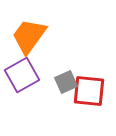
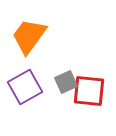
purple square: moved 3 px right, 12 px down
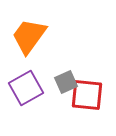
purple square: moved 1 px right, 1 px down
red square: moved 2 px left, 4 px down
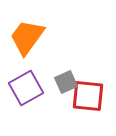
orange trapezoid: moved 2 px left, 1 px down
red square: moved 1 px right, 1 px down
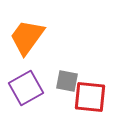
gray square: moved 1 px right, 1 px up; rotated 35 degrees clockwise
red square: moved 2 px right, 1 px down
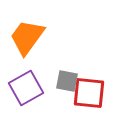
red square: moved 1 px left, 4 px up
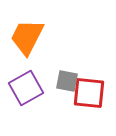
orange trapezoid: rotated 9 degrees counterclockwise
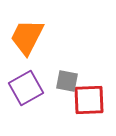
red square: moved 7 px down; rotated 8 degrees counterclockwise
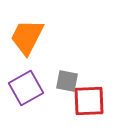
red square: moved 1 px down
